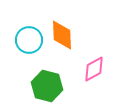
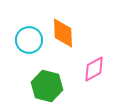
orange diamond: moved 1 px right, 2 px up
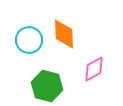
orange diamond: moved 1 px right, 1 px down
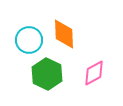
pink diamond: moved 4 px down
green hexagon: moved 12 px up; rotated 12 degrees clockwise
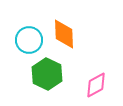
pink diamond: moved 2 px right, 12 px down
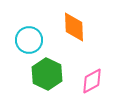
orange diamond: moved 10 px right, 7 px up
pink diamond: moved 4 px left, 4 px up
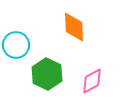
cyan circle: moved 13 px left, 5 px down
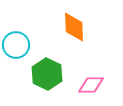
pink diamond: moved 1 px left, 4 px down; rotated 28 degrees clockwise
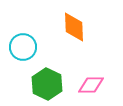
cyan circle: moved 7 px right, 2 px down
green hexagon: moved 10 px down
